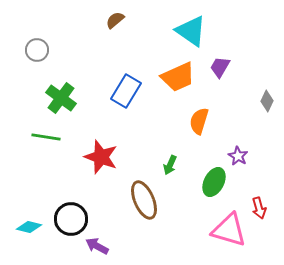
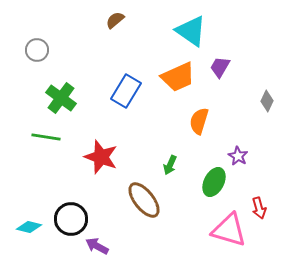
brown ellipse: rotated 15 degrees counterclockwise
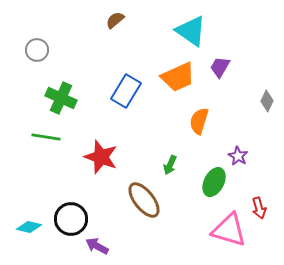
green cross: rotated 12 degrees counterclockwise
